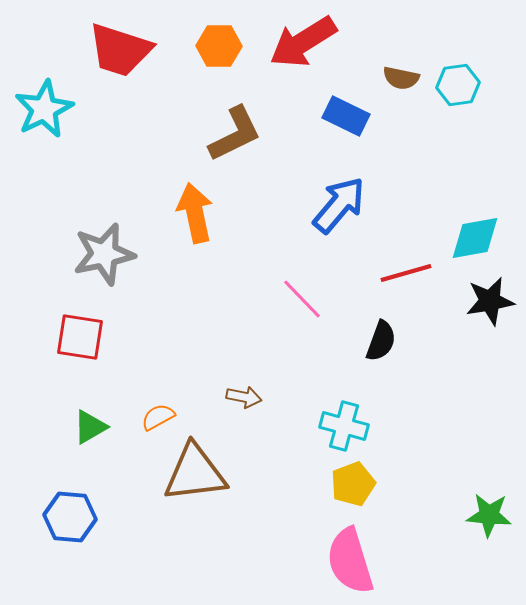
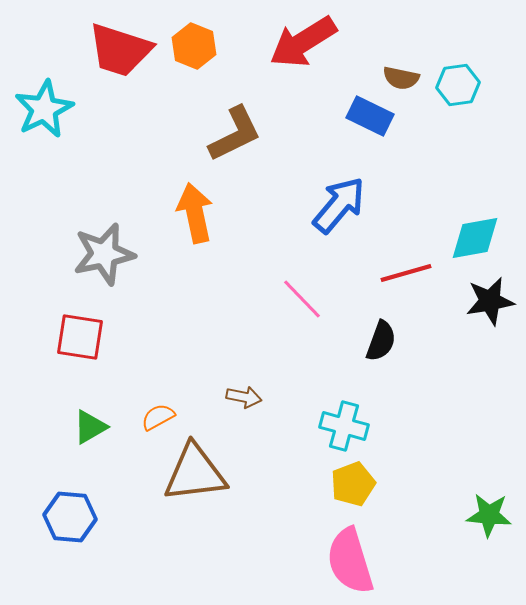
orange hexagon: moved 25 px left; rotated 21 degrees clockwise
blue rectangle: moved 24 px right
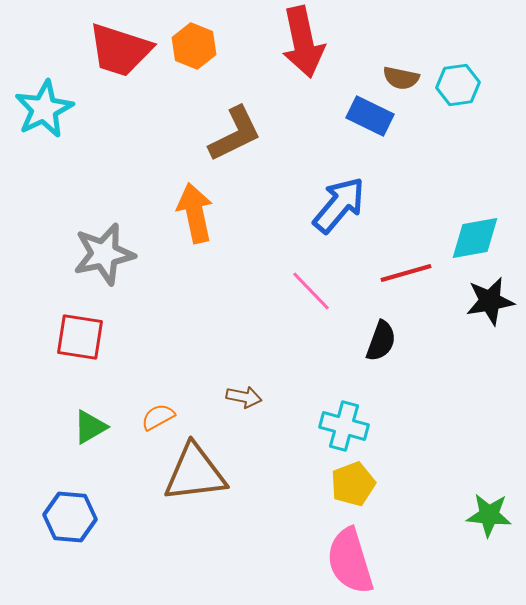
red arrow: rotated 70 degrees counterclockwise
pink line: moved 9 px right, 8 px up
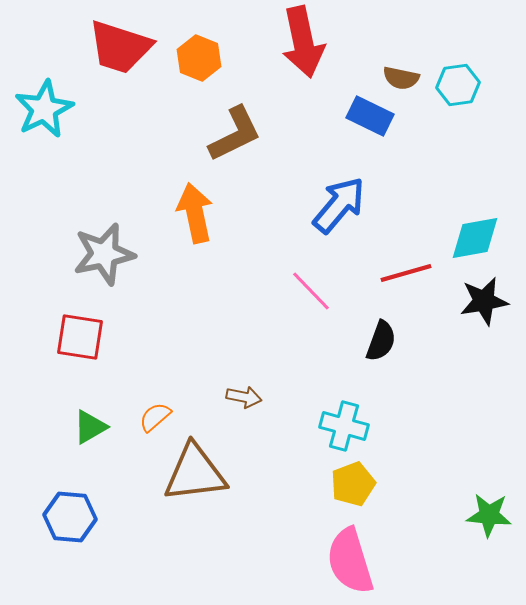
orange hexagon: moved 5 px right, 12 px down
red trapezoid: moved 3 px up
black star: moved 6 px left
orange semicircle: moved 3 px left; rotated 12 degrees counterclockwise
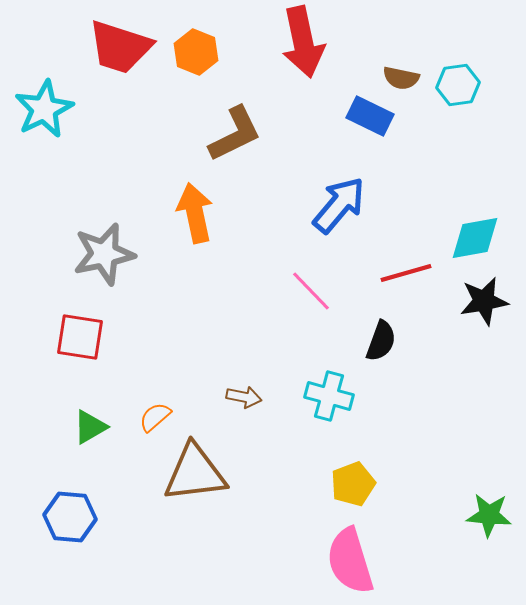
orange hexagon: moved 3 px left, 6 px up
cyan cross: moved 15 px left, 30 px up
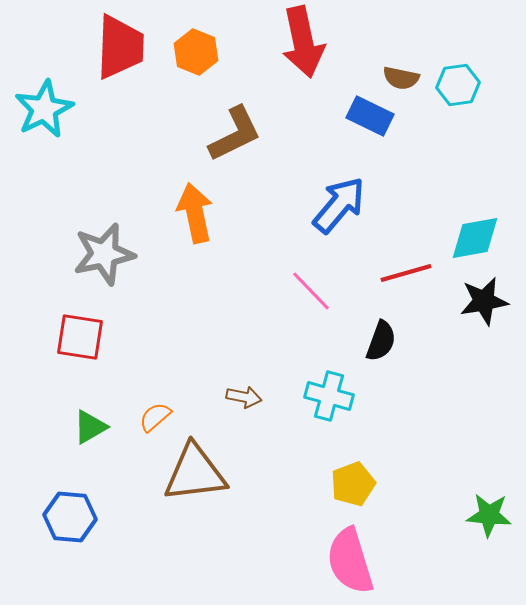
red trapezoid: rotated 106 degrees counterclockwise
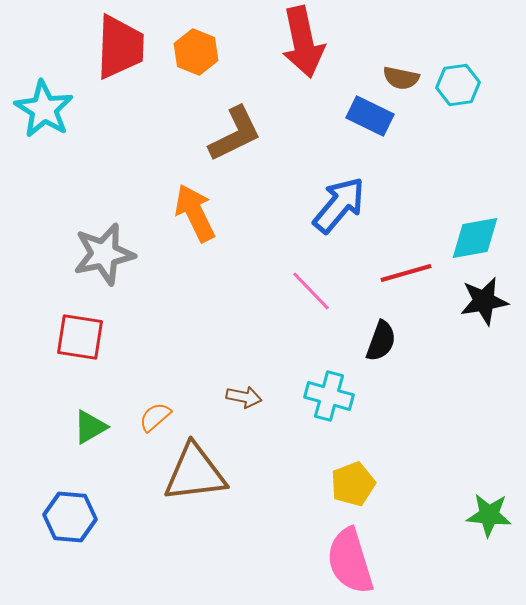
cyan star: rotated 14 degrees counterclockwise
orange arrow: rotated 14 degrees counterclockwise
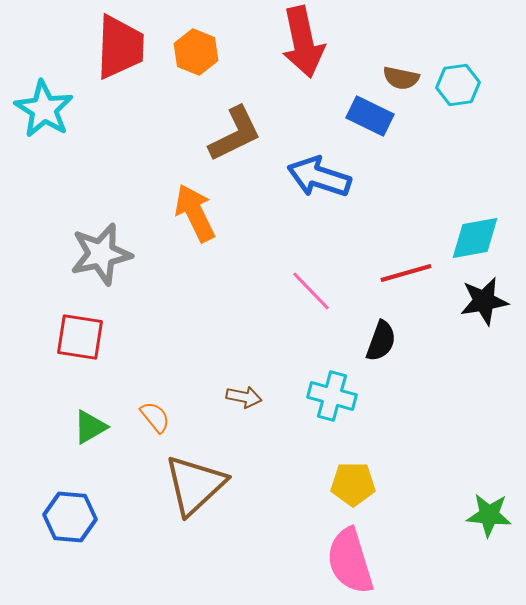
blue arrow: moved 20 px left, 28 px up; rotated 112 degrees counterclockwise
gray star: moved 3 px left
cyan cross: moved 3 px right
orange semicircle: rotated 92 degrees clockwise
brown triangle: moved 12 px down; rotated 36 degrees counterclockwise
yellow pentagon: rotated 21 degrees clockwise
